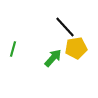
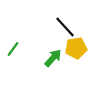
green line: rotated 21 degrees clockwise
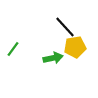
yellow pentagon: moved 1 px left, 1 px up
green arrow: rotated 36 degrees clockwise
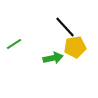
green line: moved 1 px right, 5 px up; rotated 21 degrees clockwise
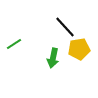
yellow pentagon: moved 4 px right, 2 px down
green arrow: rotated 114 degrees clockwise
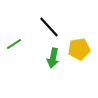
black line: moved 16 px left
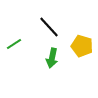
yellow pentagon: moved 3 px right, 3 px up; rotated 25 degrees clockwise
green arrow: moved 1 px left
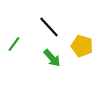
green line: rotated 21 degrees counterclockwise
green arrow: rotated 54 degrees counterclockwise
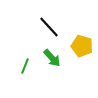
green line: moved 11 px right, 22 px down; rotated 14 degrees counterclockwise
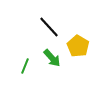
yellow pentagon: moved 4 px left; rotated 15 degrees clockwise
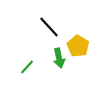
green arrow: moved 7 px right; rotated 30 degrees clockwise
green line: moved 2 px right, 1 px down; rotated 21 degrees clockwise
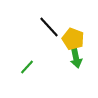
yellow pentagon: moved 5 px left, 7 px up; rotated 10 degrees counterclockwise
green arrow: moved 17 px right
